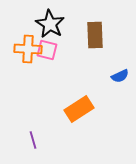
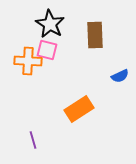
orange cross: moved 12 px down
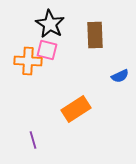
orange rectangle: moved 3 px left
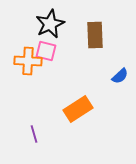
black star: rotated 16 degrees clockwise
pink square: moved 1 px left, 1 px down
blue semicircle: rotated 18 degrees counterclockwise
orange rectangle: moved 2 px right
purple line: moved 1 px right, 6 px up
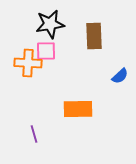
black star: rotated 16 degrees clockwise
brown rectangle: moved 1 px left, 1 px down
pink square: rotated 15 degrees counterclockwise
orange cross: moved 2 px down
orange rectangle: rotated 32 degrees clockwise
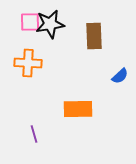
pink square: moved 16 px left, 29 px up
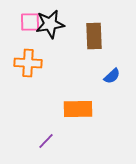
blue semicircle: moved 8 px left
purple line: moved 12 px right, 7 px down; rotated 60 degrees clockwise
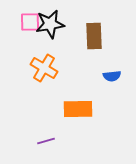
orange cross: moved 16 px right, 5 px down; rotated 28 degrees clockwise
blue semicircle: rotated 36 degrees clockwise
purple line: rotated 30 degrees clockwise
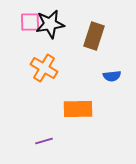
brown rectangle: rotated 20 degrees clockwise
purple line: moved 2 px left
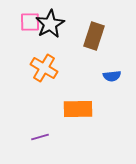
black star: rotated 20 degrees counterclockwise
purple line: moved 4 px left, 4 px up
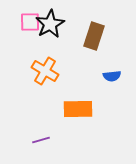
orange cross: moved 1 px right, 3 px down
purple line: moved 1 px right, 3 px down
